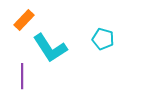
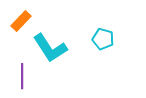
orange rectangle: moved 3 px left, 1 px down
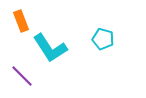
orange rectangle: rotated 65 degrees counterclockwise
purple line: rotated 45 degrees counterclockwise
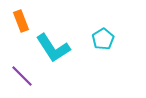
cyan pentagon: rotated 25 degrees clockwise
cyan L-shape: moved 3 px right
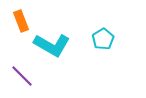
cyan L-shape: moved 1 px left, 3 px up; rotated 27 degrees counterclockwise
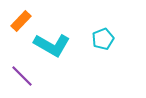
orange rectangle: rotated 65 degrees clockwise
cyan pentagon: rotated 10 degrees clockwise
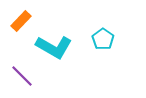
cyan pentagon: rotated 15 degrees counterclockwise
cyan L-shape: moved 2 px right, 2 px down
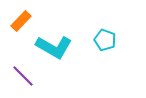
cyan pentagon: moved 2 px right, 1 px down; rotated 15 degrees counterclockwise
purple line: moved 1 px right
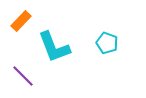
cyan pentagon: moved 2 px right, 3 px down
cyan L-shape: rotated 39 degrees clockwise
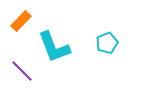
cyan pentagon: rotated 30 degrees clockwise
purple line: moved 1 px left, 5 px up
